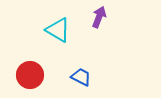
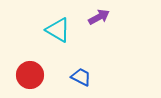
purple arrow: rotated 40 degrees clockwise
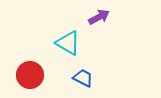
cyan triangle: moved 10 px right, 13 px down
blue trapezoid: moved 2 px right, 1 px down
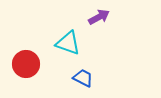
cyan triangle: rotated 12 degrees counterclockwise
red circle: moved 4 px left, 11 px up
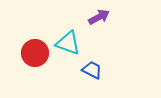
red circle: moved 9 px right, 11 px up
blue trapezoid: moved 9 px right, 8 px up
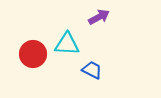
cyan triangle: moved 1 px left, 1 px down; rotated 16 degrees counterclockwise
red circle: moved 2 px left, 1 px down
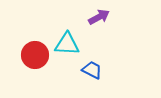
red circle: moved 2 px right, 1 px down
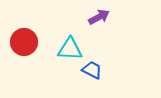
cyan triangle: moved 3 px right, 5 px down
red circle: moved 11 px left, 13 px up
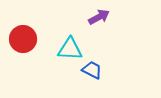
red circle: moved 1 px left, 3 px up
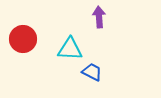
purple arrow: rotated 65 degrees counterclockwise
blue trapezoid: moved 2 px down
